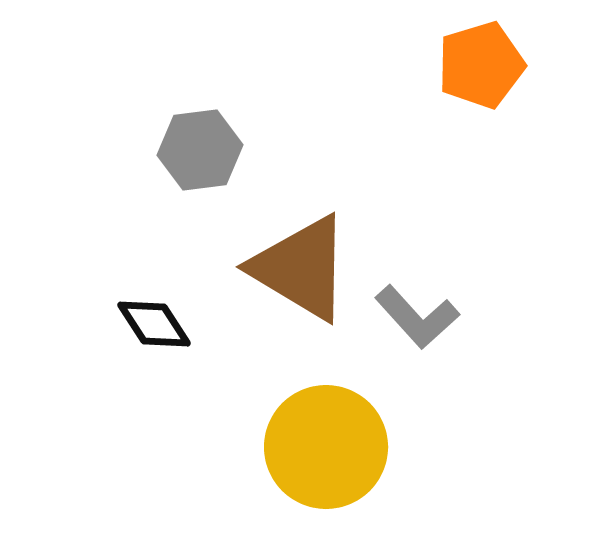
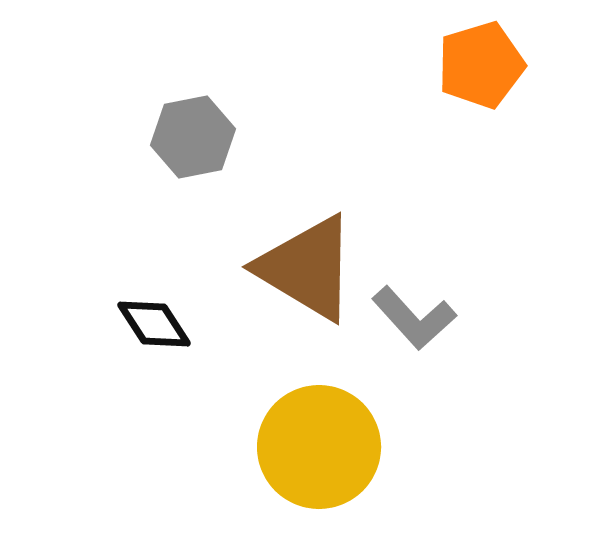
gray hexagon: moved 7 px left, 13 px up; rotated 4 degrees counterclockwise
brown triangle: moved 6 px right
gray L-shape: moved 3 px left, 1 px down
yellow circle: moved 7 px left
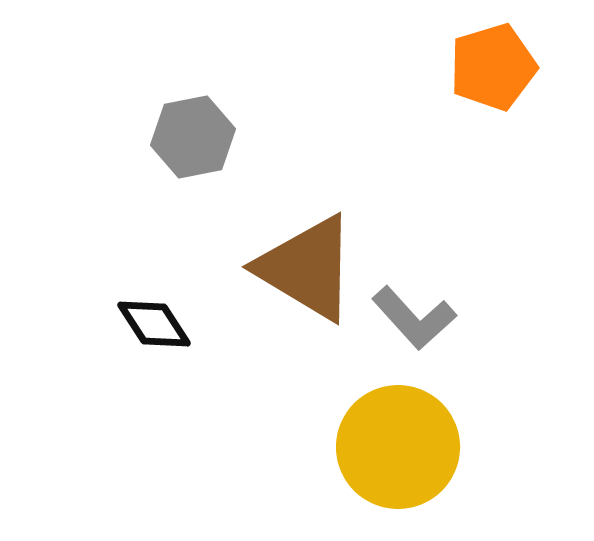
orange pentagon: moved 12 px right, 2 px down
yellow circle: moved 79 px right
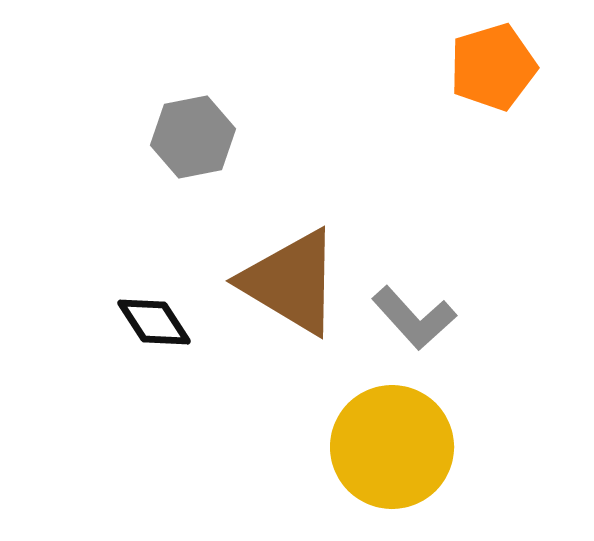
brown triangle: moved 16 px left, 14 px down
black diamond: moved 2 px up
yellow circle: moved 6 px left
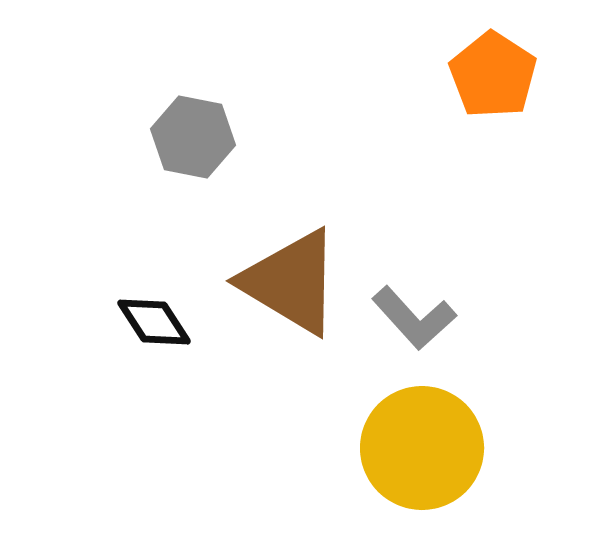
orange pentagon: moved 8 px down; rotated 22 degrees counterclockwise
gray hexagon: rotated 22 degrees clockwise
yellow circle: moved 30 px right, 1 px down
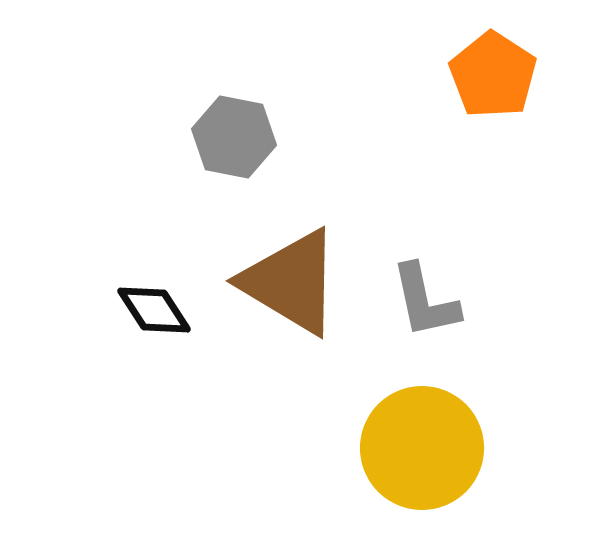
gray hexagon: moved 41 px right
gray L-shape: moved 11 px right, 17 px up; rotated 30 degrees clockwise
black diamond: moved 12 px up
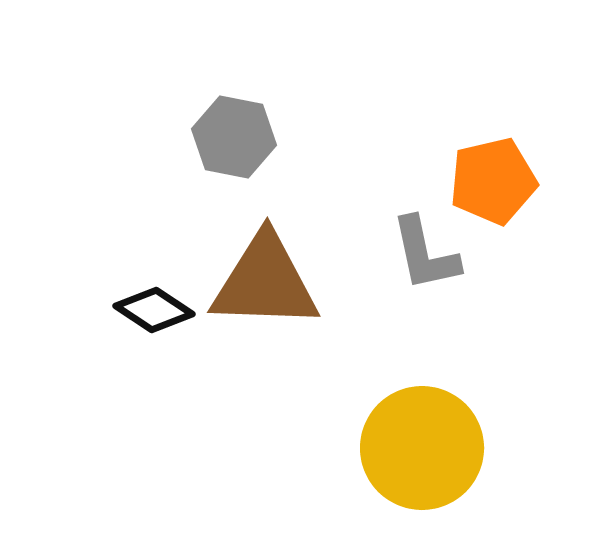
orange pentagon: moved 106 px down; rotated 26 degrees clockwise
brown triangle: moved 26 px left; rotated 29 degrees counterclockwise
gray L-shape: moved 47 px up
black diamond: rotated 24 degrees counterclockwise
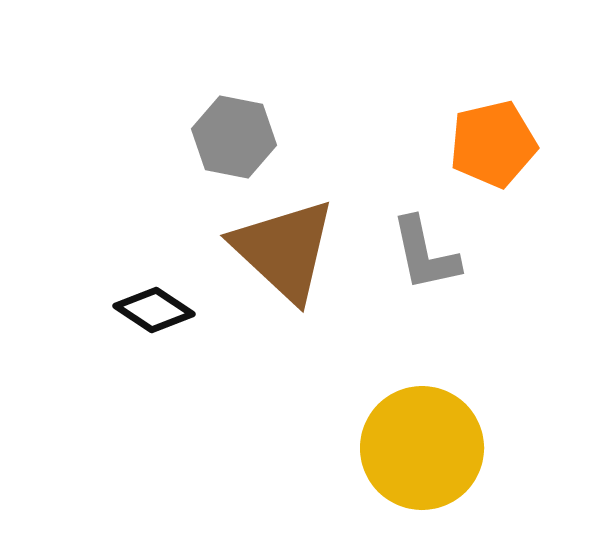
orange pentagon: moved 37 px up
brown triangle: moved 19 px right, 32 px up; rotated 41 degrees clockwise
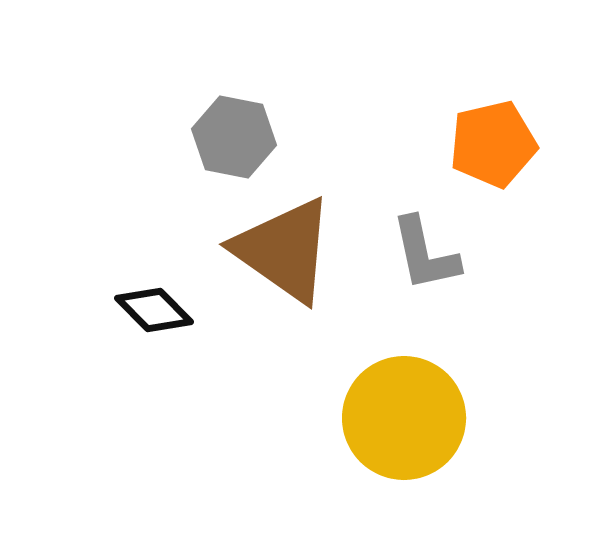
brown triangle: rotated 8 degrees counterclockwise
black diamond: rotated 12 degrees clockwise
yellow circle: moved 18 px left, 30 px up
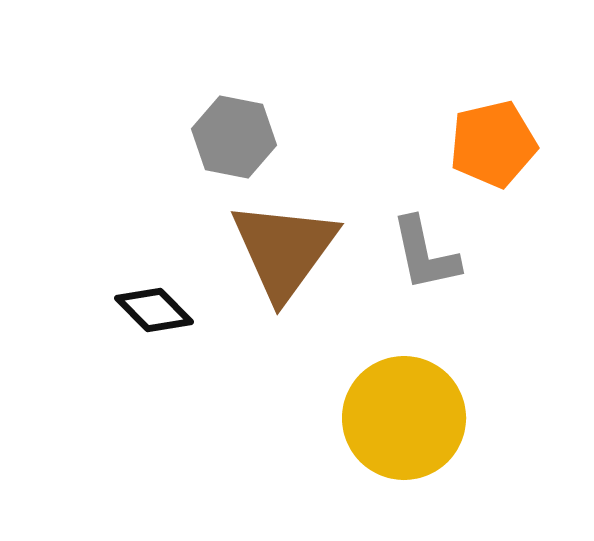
brown triangle: rotated 31 degrees clockwise
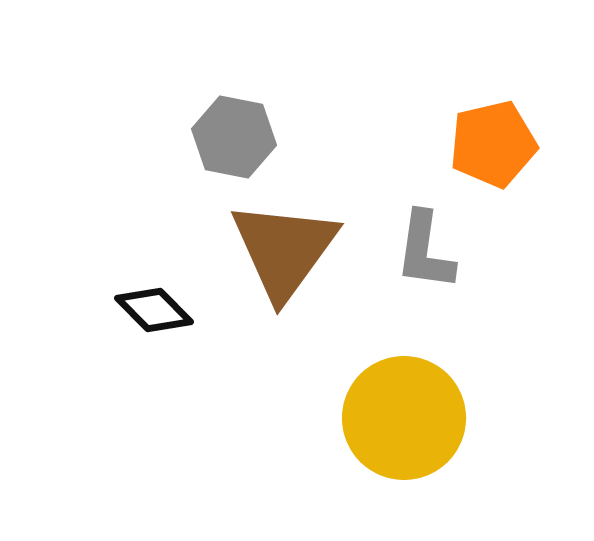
gray L-shape: moved 3 px up; rotated 20 degrees clockwise
